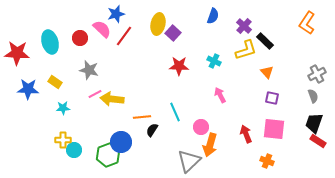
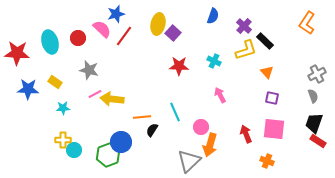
red circle at (80, 38): moved 2 px left
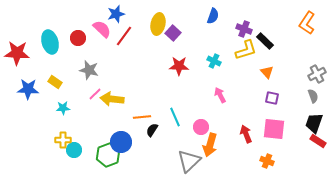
purple cross at (244, 26): moved 3 px down; rotated 21 degrees counterclockwise
pink line at (95, 94): rotated 16 degrees counterclockwise
cyan line at (175, 112): moved 5 px down
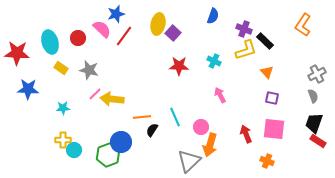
orange L-shape at (307, 23): moved 4 px left, 2 px down
yellow rectangle at (55, 82): moved 6 px right, 14 px up
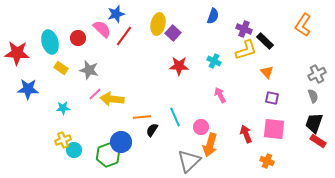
yellow cross at (63, 140): rotated 21 degrees counterclockwise
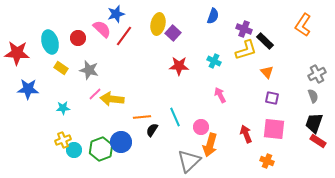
green hexagon at (108, 155): moved 7 px left, 6 px up
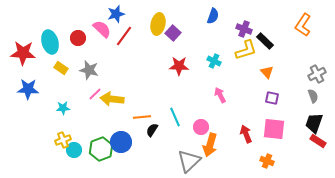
red star at (17, 53): moved 6 px right
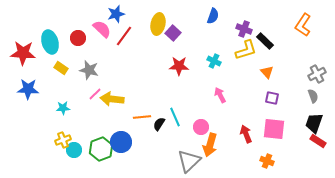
black semicircle at (152, 130): moved 7 px right, 6 px up
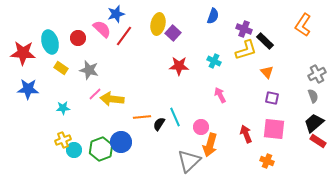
black trapezoid at (314, 123): rotated 30 degrees clockwise
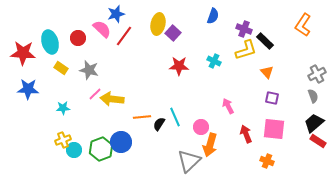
pink arrow at (220, 95): moved 8 px right, 11 px down
